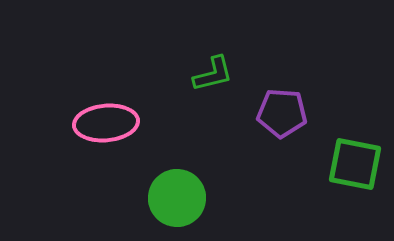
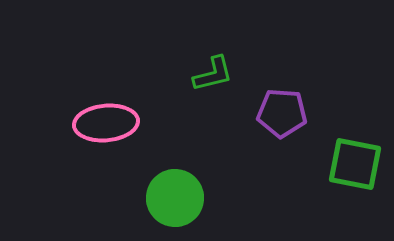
green circle: moved 2 px left
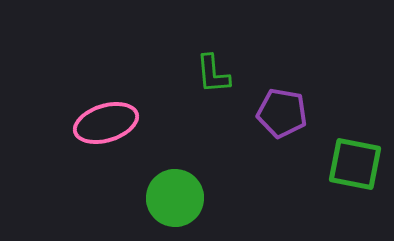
green L-shape: rotated 99 degrees clockwise
purple pentagon: rotated 6 degrees clockwise
pink ellipse: rotated 12 degrees counterclockwise
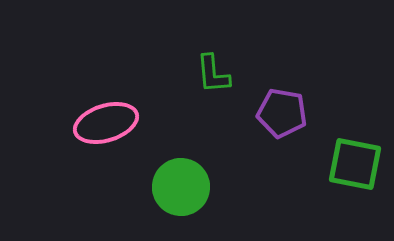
green circle: moved 6 px right, 11 px up
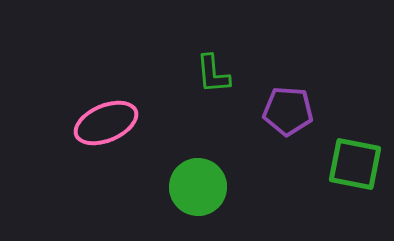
purple pentagon: moved 6 px right, 2 px up; rotated 6 degrees counterclockwise
pink ellipse: rotated 6 degrees counterclockwise
green circle: moved 17 px right
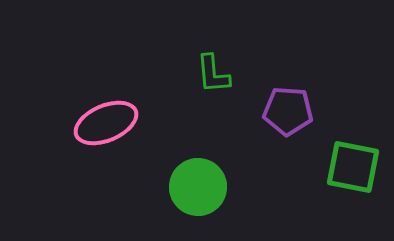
green square: moved 2 px left, 3 px down
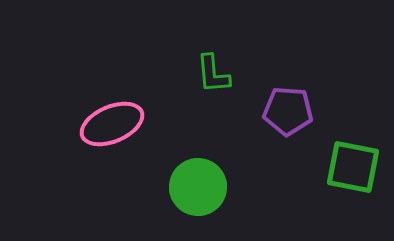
pink ellipse: moved 6 px right, 1 px down
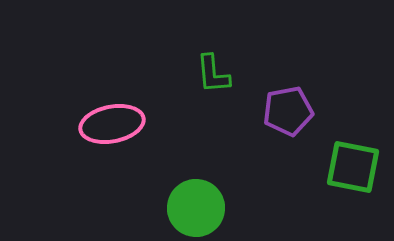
purple pentagon: rotated 15 degrees counterclockwise
pink ellipse: rotated 12 degrees clockwise
green circle: moved 2 px left, 21 px down
